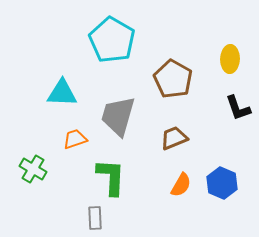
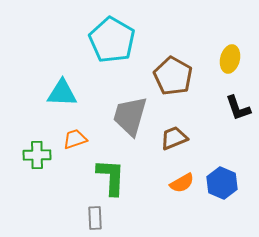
yellow ellipse: rotated 12 degrees clockwise
brown pentagon: moved 3 px up
gray trapezoid: moved 12 px right
green cross: moved 4 px right, 14 px up; rotated 32 degrees counterclockwise
orange semicircle: moved 1 px right, 2 px up; rotated 30 degrees clockwise
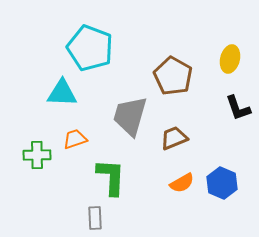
cyan pentagon: moved 22 px left, 8 px down; rotated 9 degrees counterclockwise
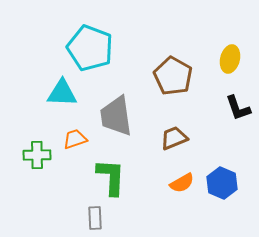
gray trapezoid: moved 14 px left; rotated 24 degrees counterclockwise
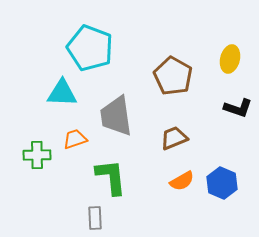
black L-shape: rotated 52 degrees counterclockwise
green L-shape: rotated 9 degrees counterclockwise
orange semicircle: moved 2 px up
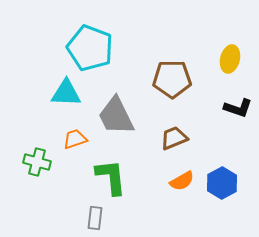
brown pentagon: moved 1 px left, 3 px down; rotated 30 degrees counterclockwise
cyan triangle: moved 4 px right
gray trapezoid: rotated 18 degrees counterclockwise
green cross: moved 7 px down; rotated 16 degrees clockwise
blue hexagon: rotated 8 degrees clockwise
gray rectangle: rotated 10 degrees clockwise
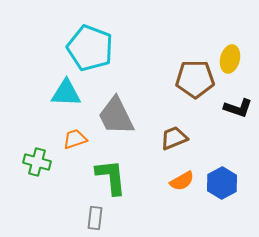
brown pentagon: moved 23 px right
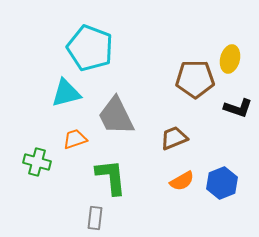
cyan triangle: rotated 16 degrees counterclockwise
blue hexagon: rotated 8 degrees clockwise
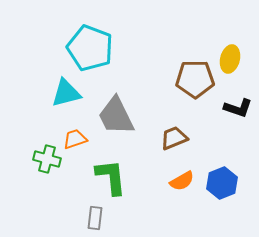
green cross: moved 10 px right, 3 px up
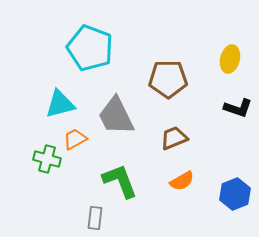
brown pentagon: moved 27 px left
cyan triangle: moved 6 px left, 11 px down
orange trapezoid: rotated 10 degrees counterclockwise
green L-shape: moved 9 px right, 4 px down; rotated 15 degrees counterclockwise
blue hexagon: moved 13 px right, 11 px down
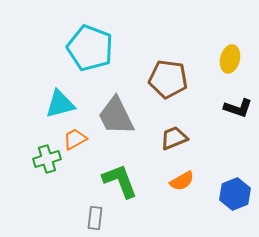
brown pentagon: rotated 9 degrees clockwise
green cross: rotated 32 degrees counterclockwise
